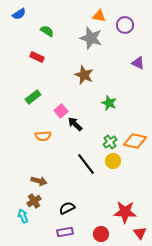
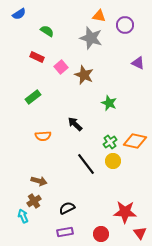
pink square: moved 44 px up
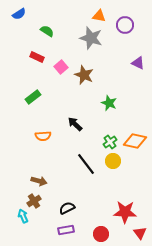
purple rectangle: moved 1 px right, 2 px up
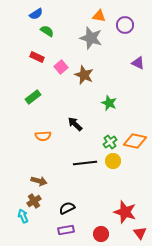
blue semicircle: moved 17 px right
black line: moved 1 px left, 1 px up; rotated 60 degrees counterclockwise
red star: rotated 15 degrees clockwise
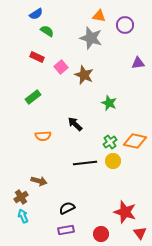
purple triangle: rotated 32 degrees counterclockwise
brown cross: moved 13 px left, 4 px up
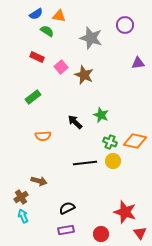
orange triangle: moved 40 px left
green star: moved 8 px left, 12 px down
black arrow: moved 2 px up
green cross: rotated 32 degrees counterclockwise
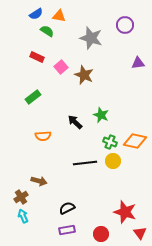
purple rectangle: moved 1 px right
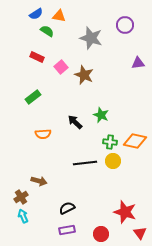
orange semicircle: moved 2 px up
green cross: rotated 16 degrees counterclockwise
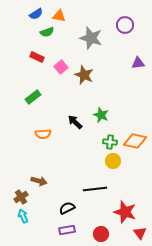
green semicircle: moved 1 px down; rotated 128 degrees clockwise
black line: moved 10 px right, 26 px down
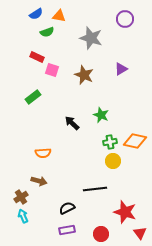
purple circle: moved 6 px up
purple triangle: moved 17 px left, 6 px down; rotated 24 degrees counterclockwise
pink square: moved 9 px left, 3 px down; rotated 32 degrees counterclockwise
black arrow: moved 3 px left, 1 px down
orange semicircle: moved 19 px down
green cross: rotated 16 degrees counterclockwise
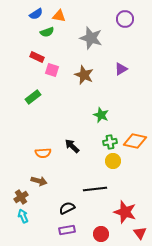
black arrow: moved 23 px down
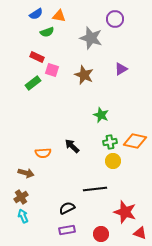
purple circle: moved 10 px left
green rectangle: moved 14 px up
brown arrow: moved 13 px left, 8 px up
red triangle: rotated 32 degrees counterclockwise
